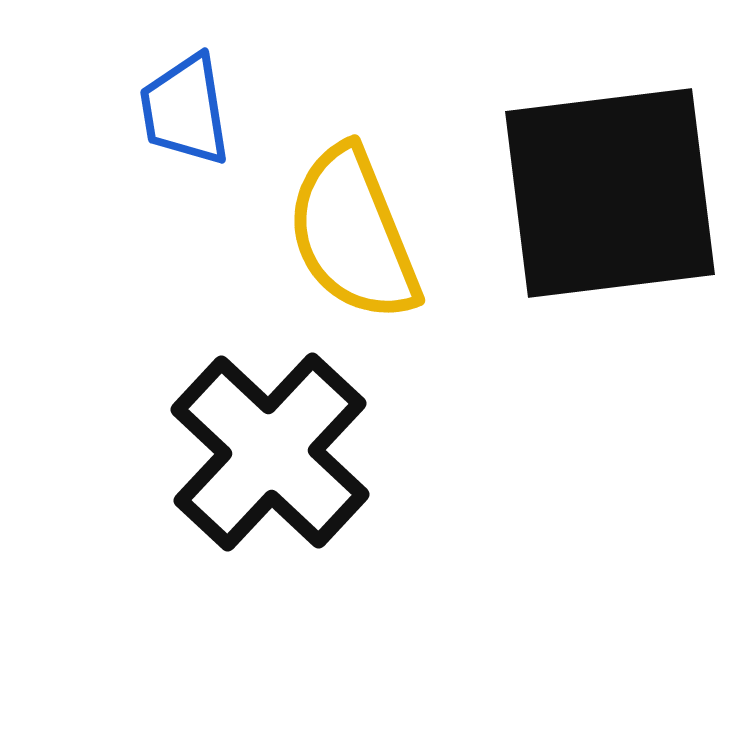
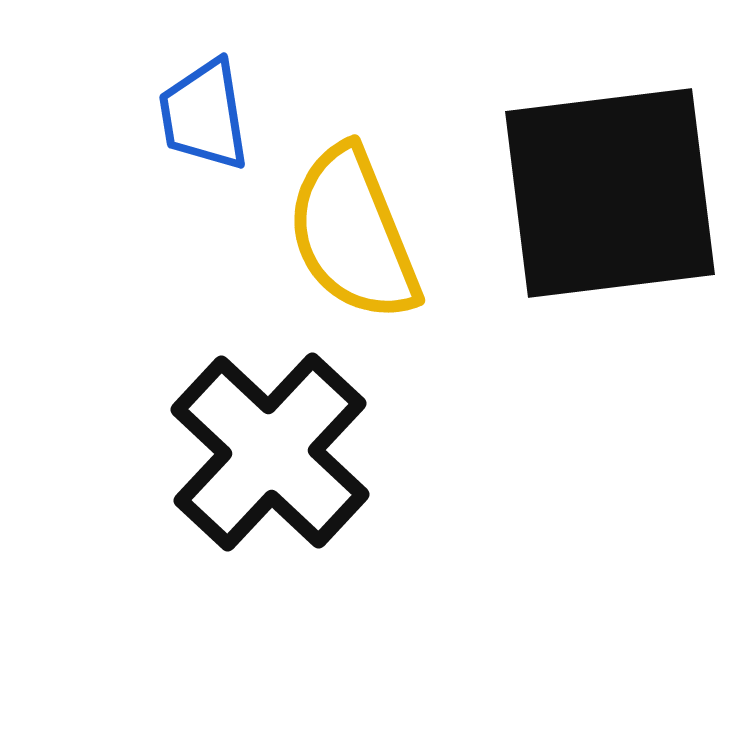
blue trapezoid: moved 19 px right, 5 px down
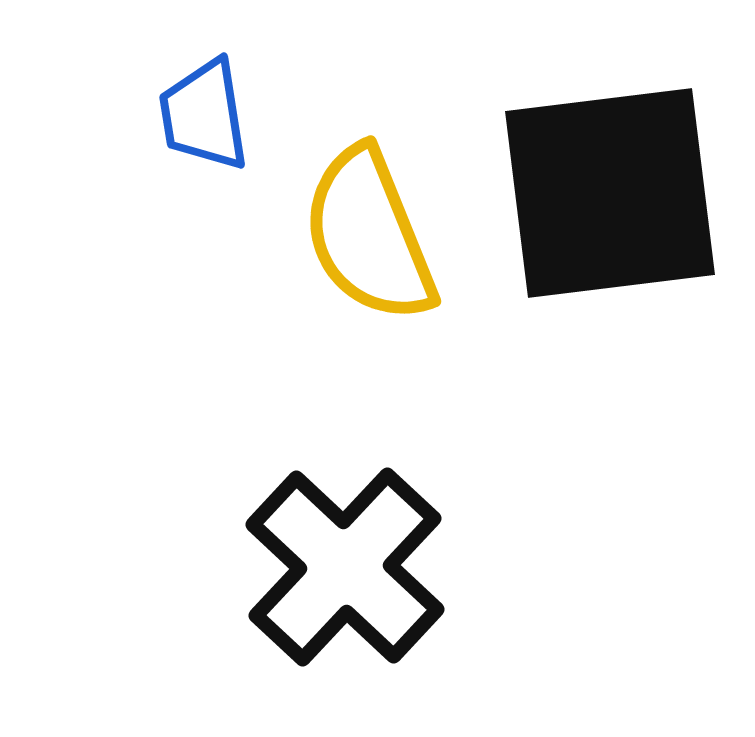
yellow semicircle: moved 16 px right, 1 px down
black cross: moved 75 px right, 115 px down
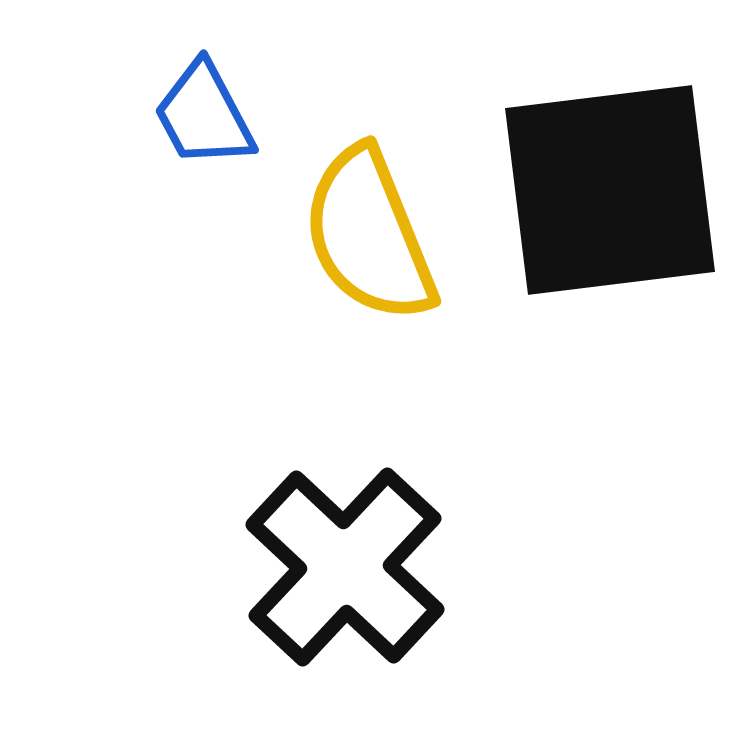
blue trapezoid: rotated 19 degrees counterclockwise
black square: moved 3 px up
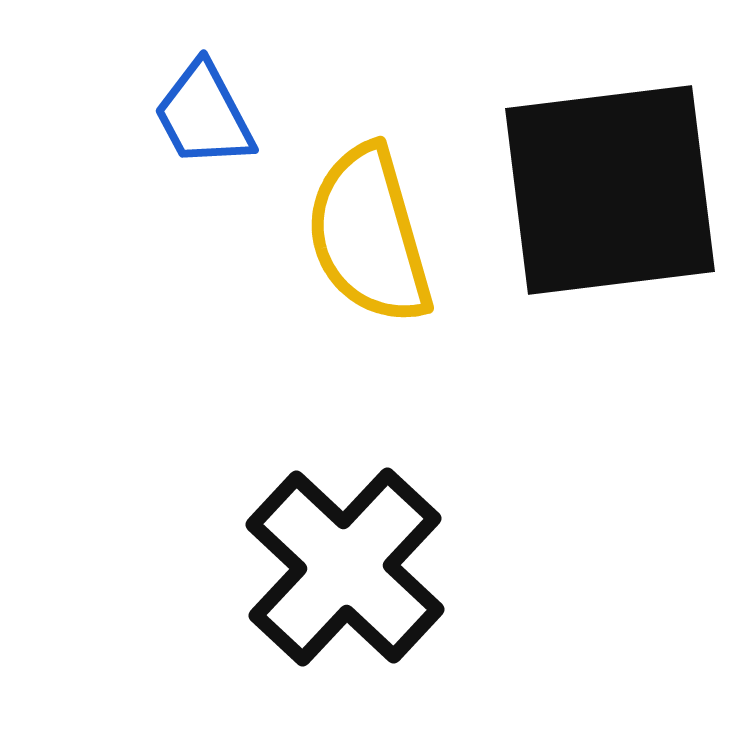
yellow semicircle: rotated 6 degrees clockwise
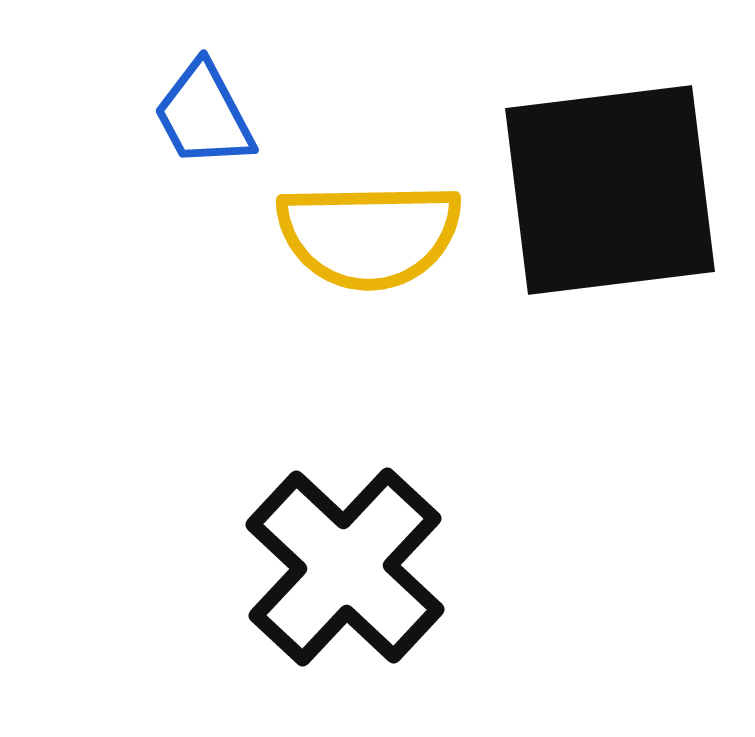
yellow semicircle: rotated 75 degrees counterclockwise
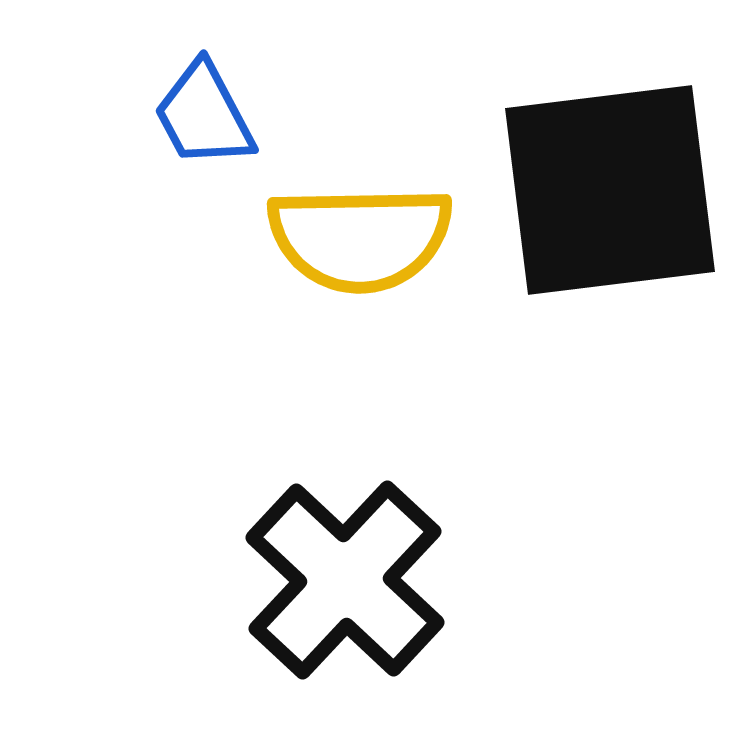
yellow semicircle: moved 9 px left, 3 px down
black cross: moved 13 px down
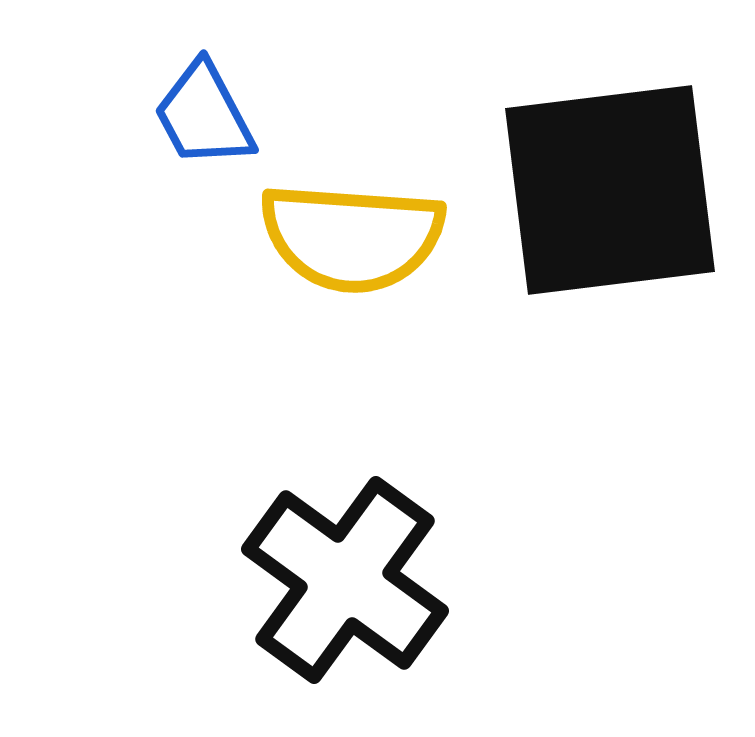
yellow semicircle: moved 8 px left, 1 px up; rotated 5 degrees clockwise
black cross: rotated 7 degrees counterclockwise
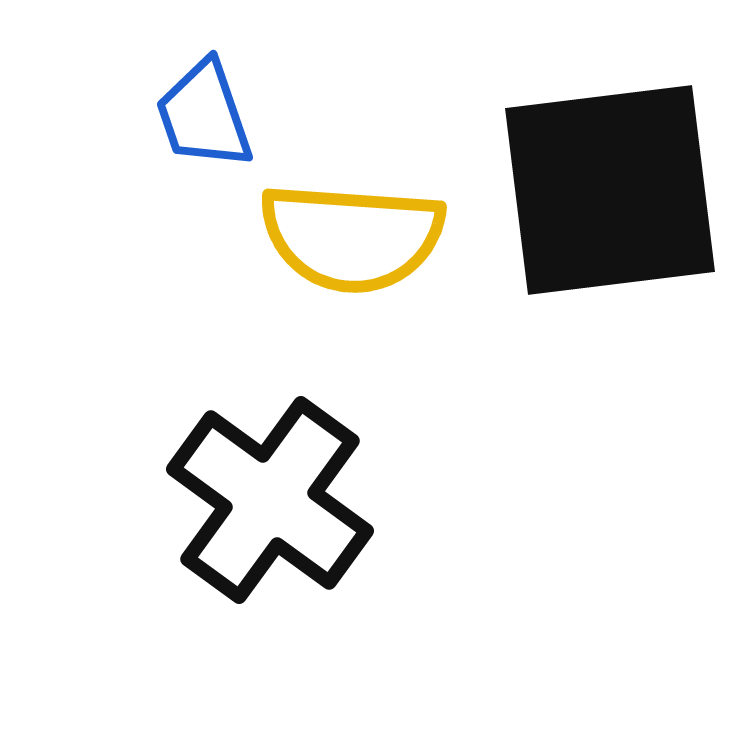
blue trapezoid: rotated 9 degrees clockwise
black cross: moved 75 px left, 80 px up
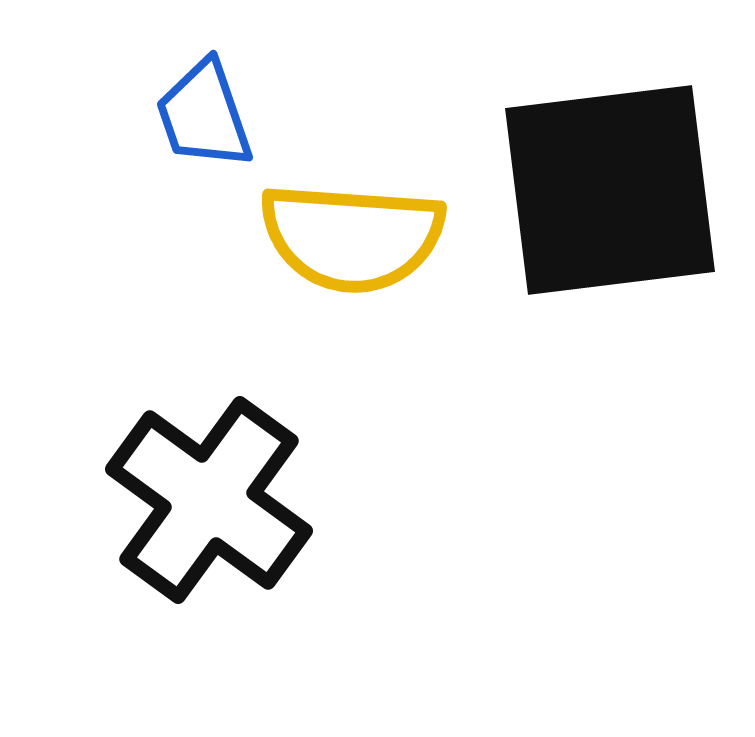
black cross: moved 61 px left
